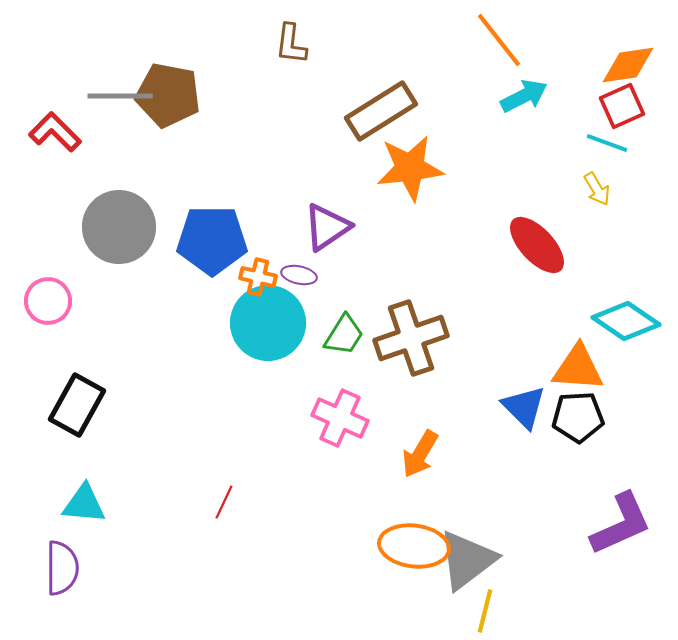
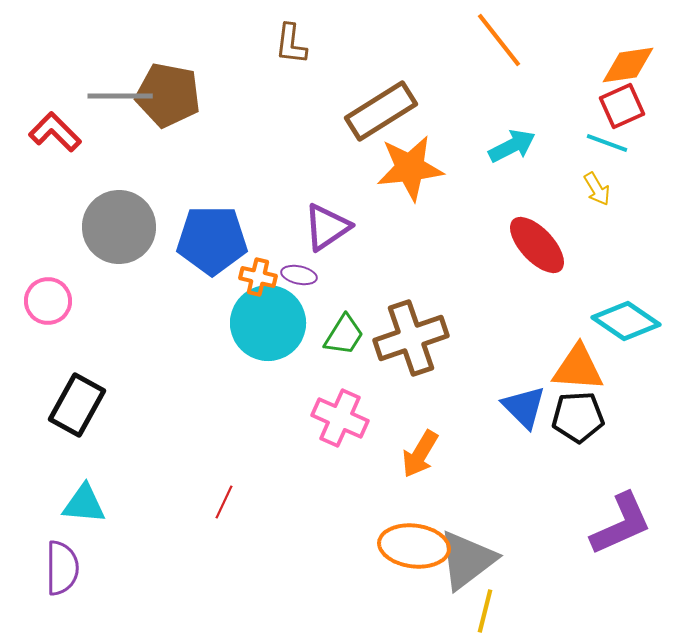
cyan arrow: moved 12 px left, 50 px down
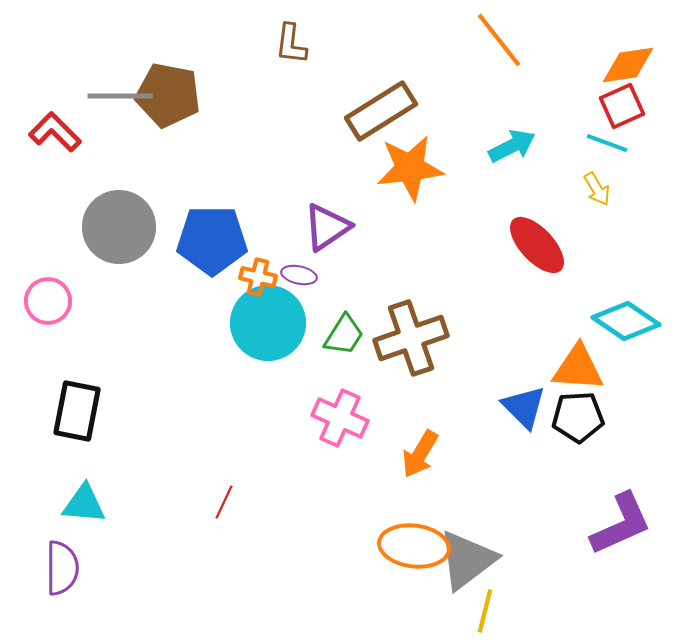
black rectangle: moved 6 px down; rotated 18 degrees counterclockwise
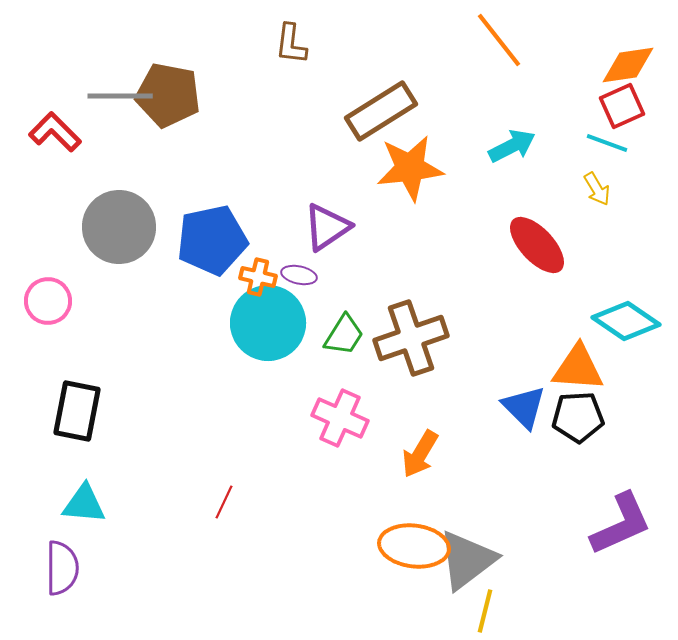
blue pentagon: rotated 12 degrees counterclockwise
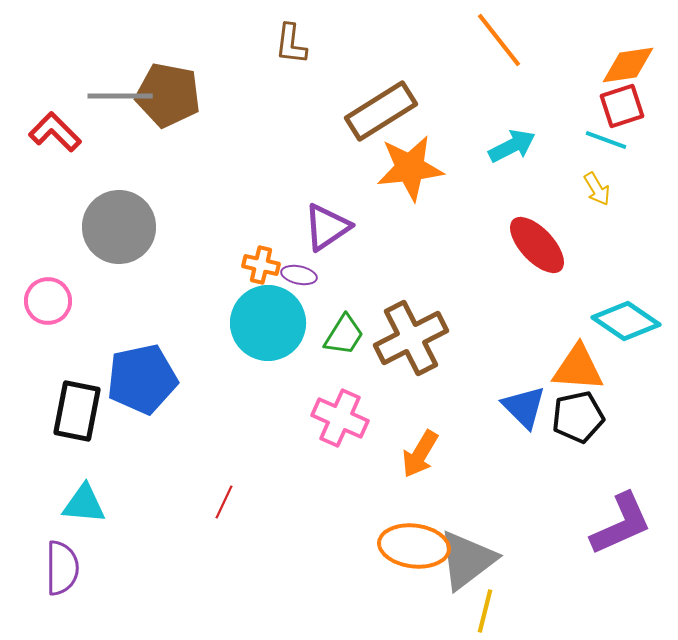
red square: rotated 6 degrees clockwise
cyan line: moved 1 px left, 3 px up
blue pentagon: moved 70 px left, 139 px down
orange cross: moved 3 px right, 12 px up
brown cross: rotated 8 degrees counterclockwise
black pentagon: rotated 9 degrees counterclockwise
